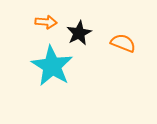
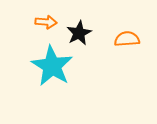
orange semicircle: moved 4 px right, 4 px up; rotated 25 degrees counterclockwise
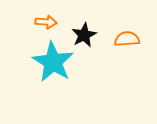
black star: moved 5 px right, 2 px down
cyan star: moved 1 px right, 4 px up
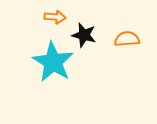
orange arrow: moved 9 px right, 5 px up
black star: rotated 30 degrees counterclockwise
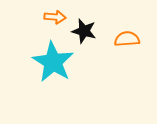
black star: moved 4 px up
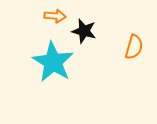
orange arrow: moved 1 px up
orange semicircle: moved 7 px right, 8 px down; rotated 110 degrees clockwise
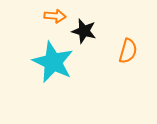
orange semicircle: moved 6 px left, 4 px down
cyan star: rotated 6 degrees counterclockwise
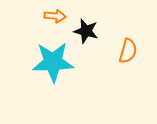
black star: moved 2 px right
cyan star: rotated 27 degrees counterclockwise
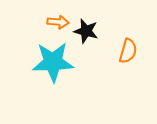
orange arrow: moved 3 px right, 6 px down
